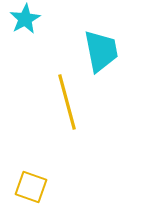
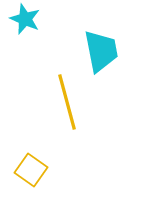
cyan star: rotated 20 degrees counterclockwise
yellow square: moved 17 px up; rotated 16 degrees clockwise
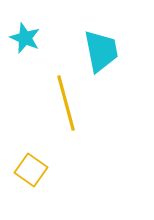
cyan star: moved 19 px down
yellow line: moved 1 px left, 1 px down
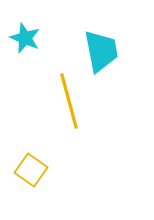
yellow line: moved 3 px right, 2 px up
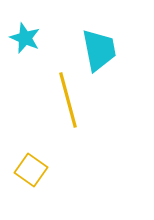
cyan trapezoid: moved 2 px left, 1 px up
yellow line: moved 1 px left, 1 px up
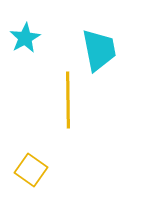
cyan star: rotated 20 degrees clockwise
yellow line: rotated 14 degrees clockwise
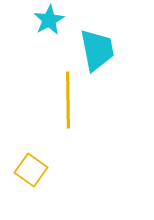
cyan star: moved 24 px right, 18 px up
cyan trapezoid: moved 2 px left
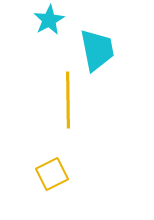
yellow square: moved 21 px right, 4 px down; rotated 28 degrees clockwise
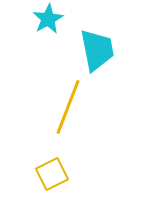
cyan star: moved 1 px left, 1 px up
yellow line: moved 7 px down; rotated 22 degrees clockwise
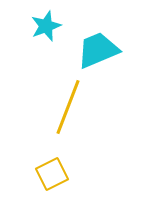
cyan star: moved 2 px left, 7 px down; rotated 8 degrees clockwise
cyan trapezoid: moved 1 px right; rotated 102 degrees counterclockwise
